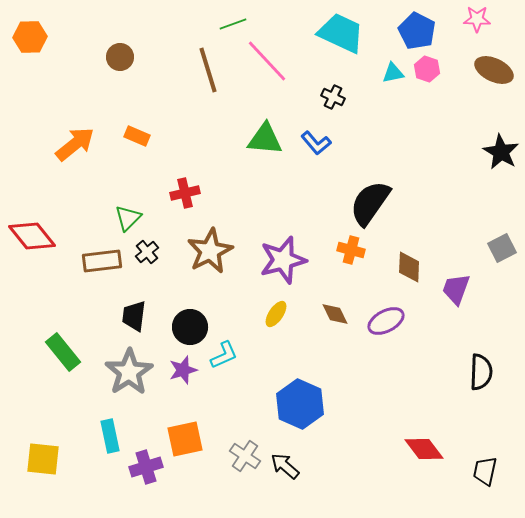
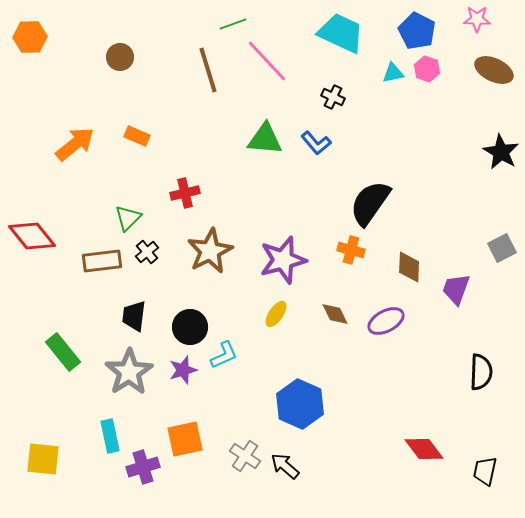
purple cross at (146, 467): moved 3 px left
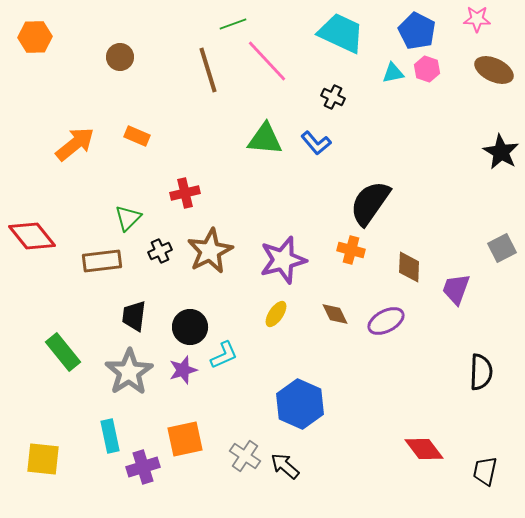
orange hexagon at (30, 37): moved 5 px right
black cross at (147, 252): moved 13 px right, 1 px up; rotated 15 degrees clockwise
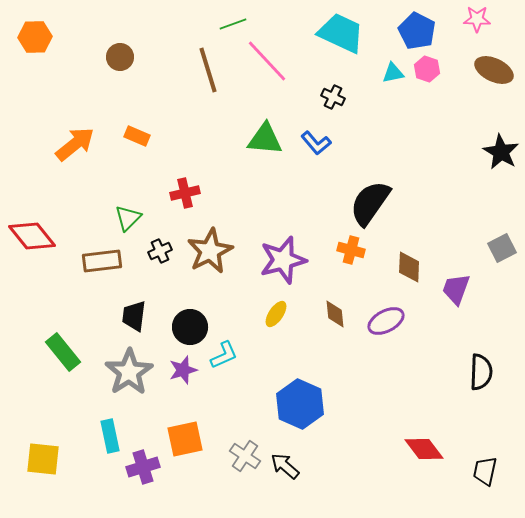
brown diamond at (335, 314): rotated 20 degrees clockwise
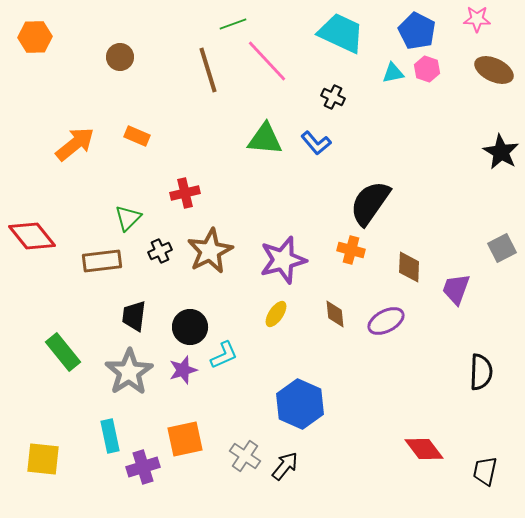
black arrow at (285, 466): rotated 88 degrees clockwise
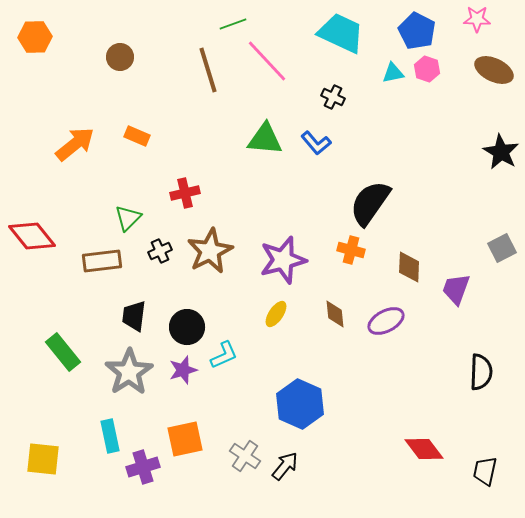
black circle at (190, 327): moved 3 px left
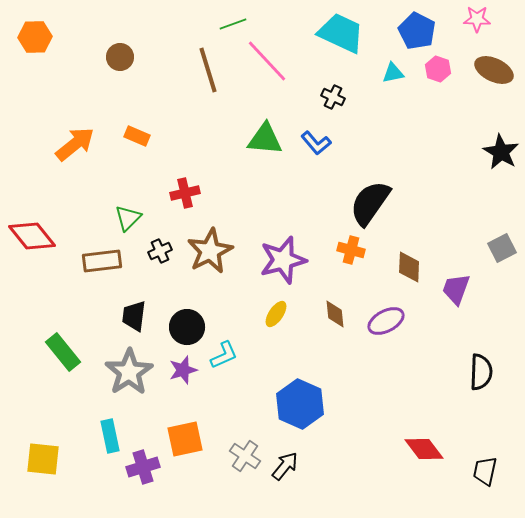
pink hexagon at (427, 69): moved 11 px right
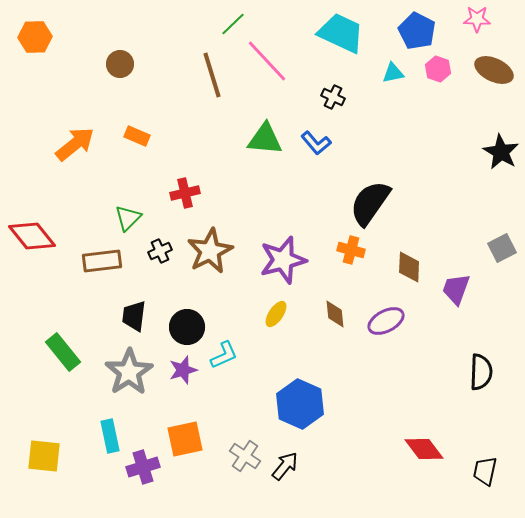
green line at (233, 24): rotated 24 degrees counterclockwise
brown circle at (120, 57): moved 7 px down
brown line at (208, 70): moved 4 px right, 5 px down
yellow square at (43, 459): moved 1 px right, 3 px up
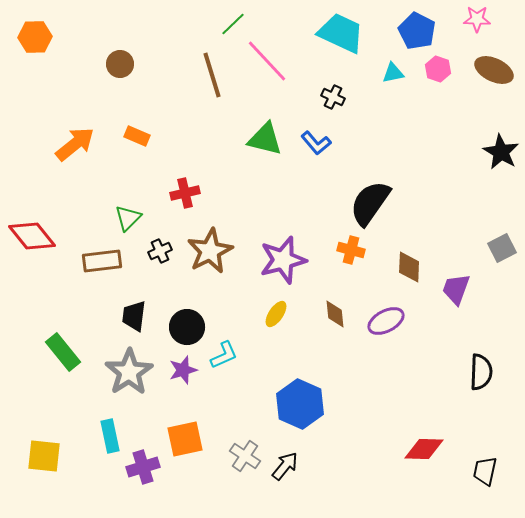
green triangle at (265, 139): rotated 9 degrees clockwise
red diamond at (424, 449): rotated 51 degrees counterclockwise
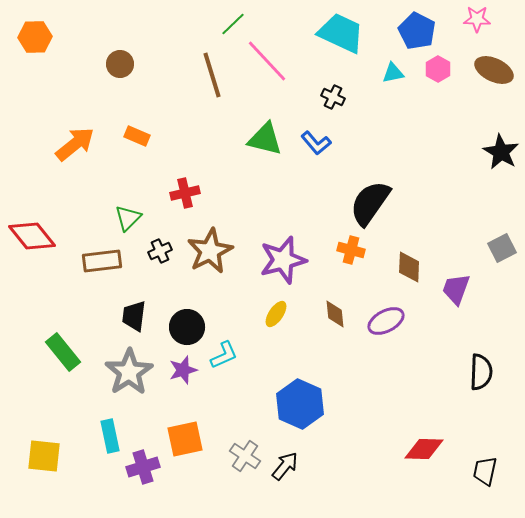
pink hexagon at (438, 69): rotated 10 degrees clockwise
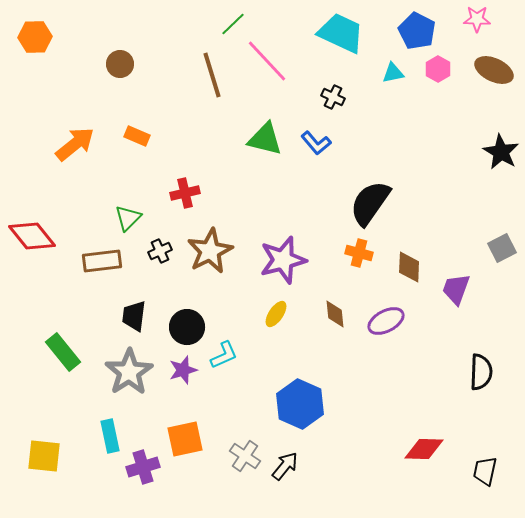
orange cross at (351, 250): moved 8 px right, 3 px down
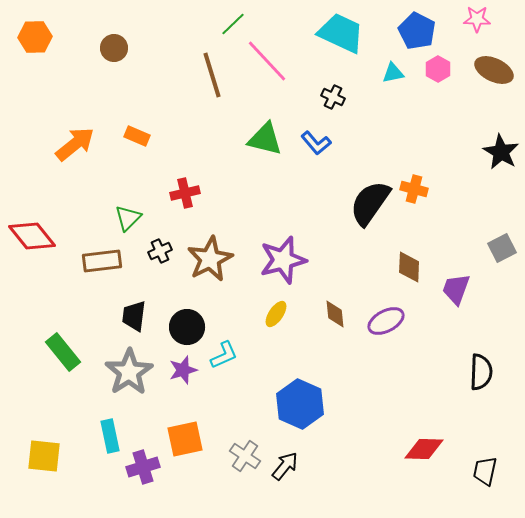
brown circle at (120, 64): moved 6 px left, 16 px up
brown star at (210, 251): moved 8 px down
orange cross at (359, 253): moved 55 px right, 64 px up
